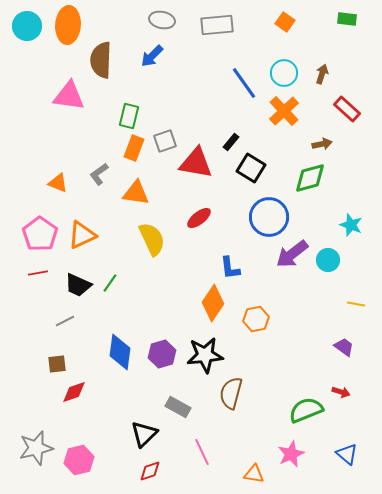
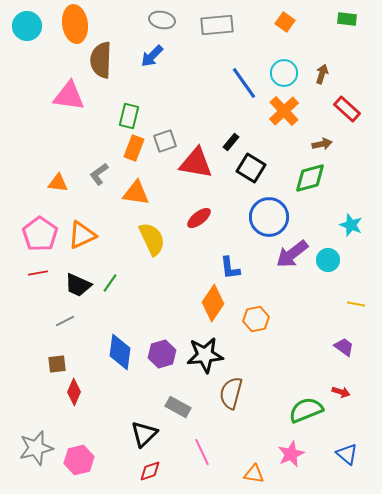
orange ellipse at (68, 25): moved 7 px right, 1 px up; rotated 12 degrees counterclockwise
orange triangle at (58, 183): rotated 15 degrees counterclockwise
red diamond at (74, 392): rotated 48 degrees counterclockwise
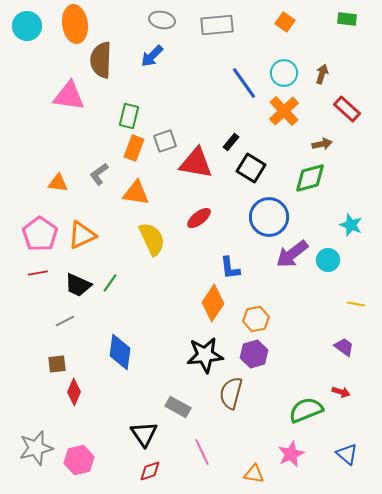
purple hexagon at (162, 354): moved 92 px right
black triangle at (144, 434): rotated 20 degrees counterclockwise
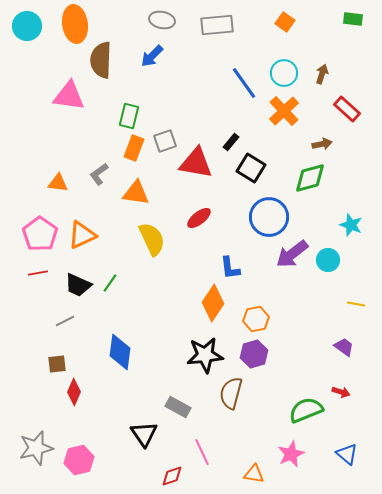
green rectangle at (347, 19): moved 6 px right
red diamond at (150, 471): moved 22 px right, 5 px down
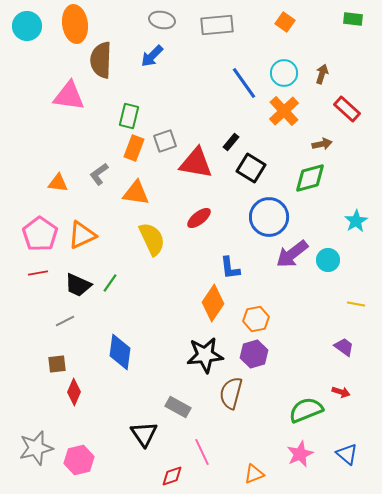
cyan star at (351, 225): moved 5 px right, 4 px up; rotated 20 degrees clockwise
pink star at (291, 454): moved 9 px right
orange triangle at (254, 474): rotated 30 degrees counterclockwise
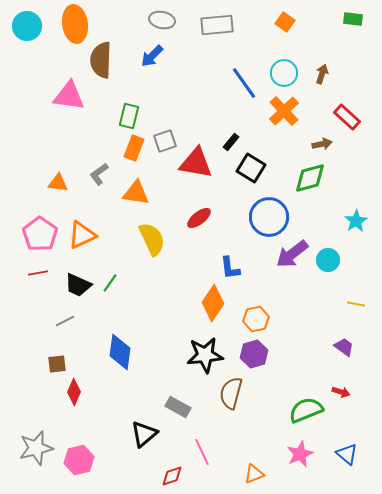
red rectangle at (347, 109): moved 8 px down
black triangle at (144, 434): rotated 24 degrees clockwise
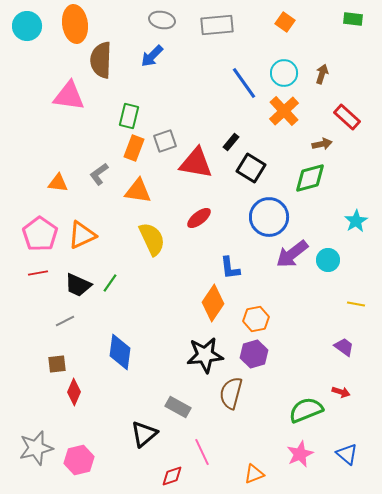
orange triangle at (136, 193): moved 2 px right, 2 px up
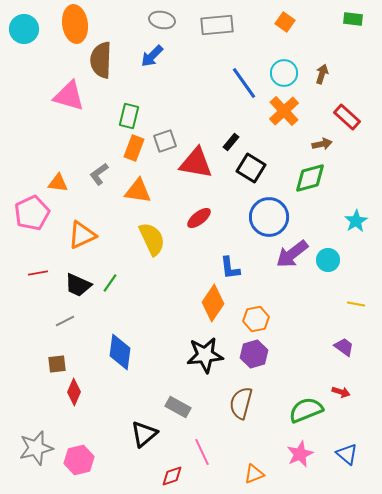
cyan circle at (27, 26): moved 3 px left, 3 px down
pink triangle at (69, 96): rotated 8 degrees clockwise
pink pentagon at (40, 234): moved 8 px left, 21 px up; rotated 12 degrees clockwise
brown semicircle at (231, 393): moved 10 px right, 10 px down
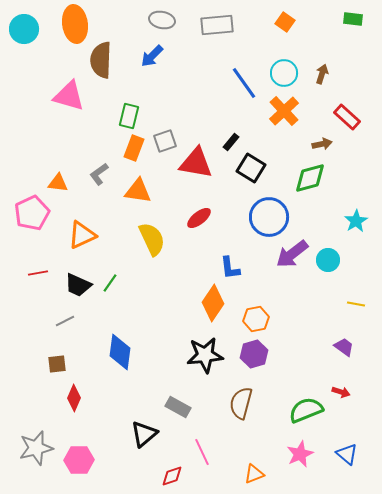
red diamond at (74, 392): moved 6 px down
pink hexagon at (79, 460): rotated 12 degrees clockwise
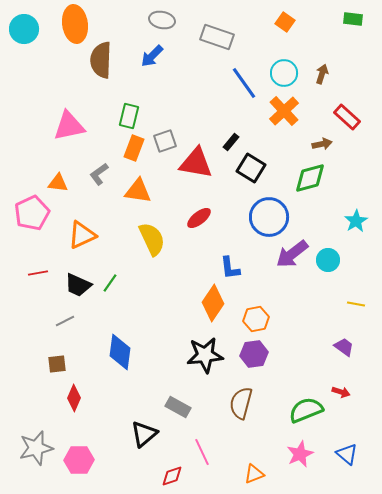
gray rectangle at (217, 25): moved 12 px down; rotated 24 degrees clockwise
pink triangle at (69, 96): moved 30 px down; rotated 28 degrees counterclockwise
purple hexagon at (254, 354): rotated 8 degrees clockwise
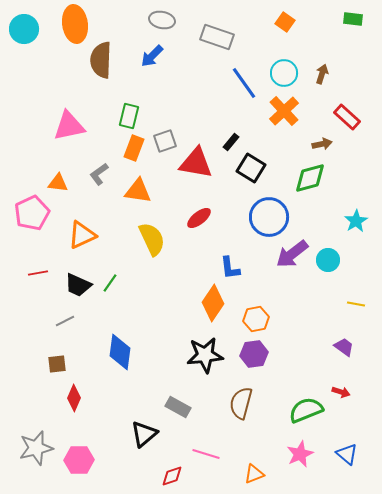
pink line at (202, 452): moved 4 px right, 2 px down; rotated 48 degrees counterclockwise
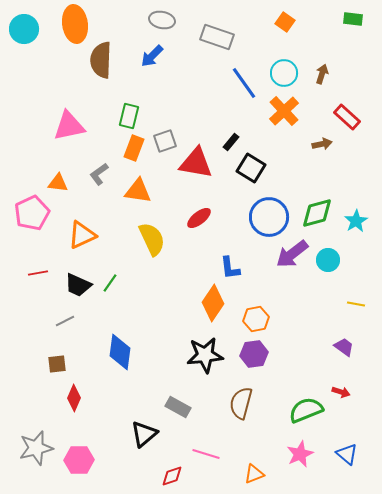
green diamond at (310, 178): moved 7 px right, 35 px down
